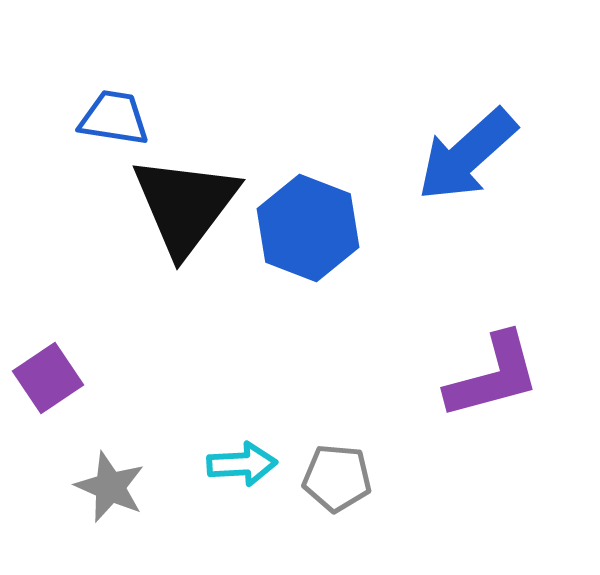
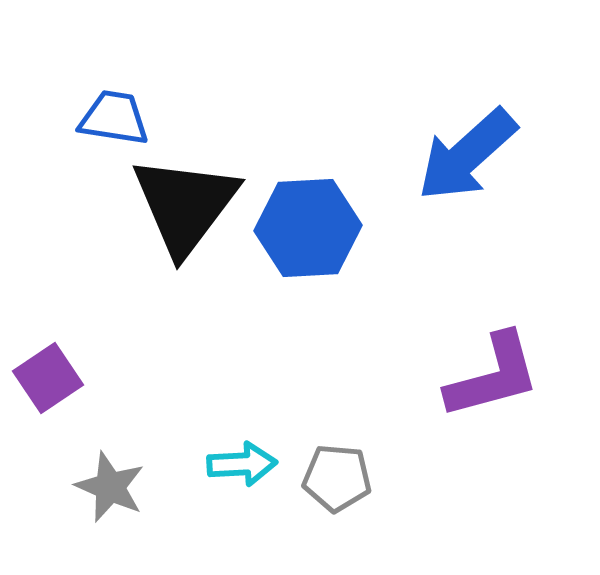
blue hexagon: rotated 24 degrees counterclockwise
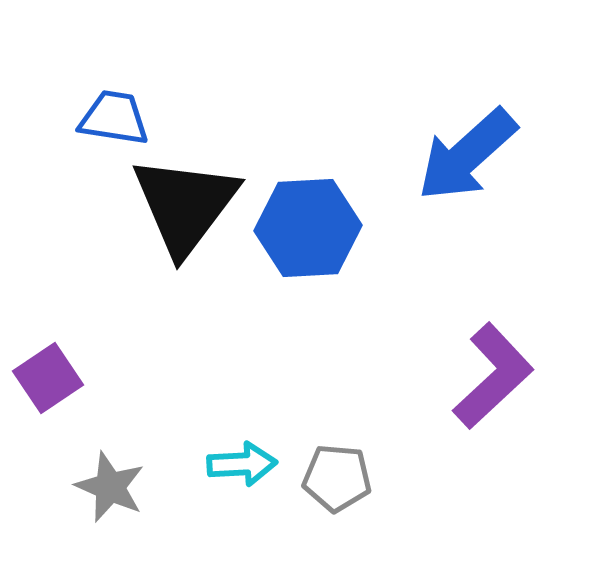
purple L-shape: rotated 28 degrees counterclockwise
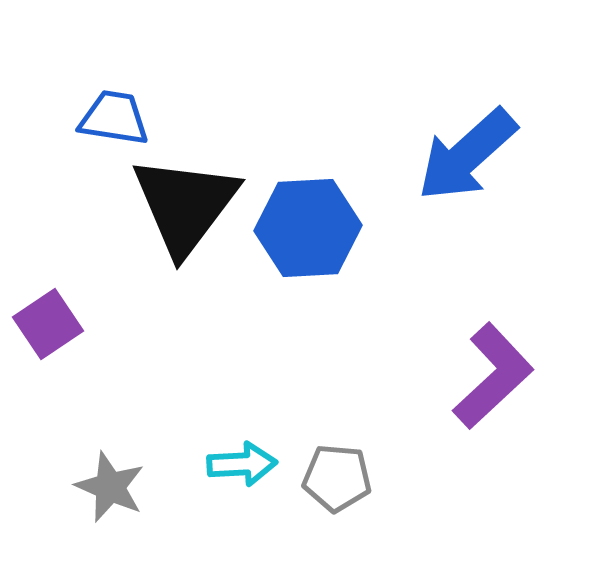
purple square: moved 54 px up
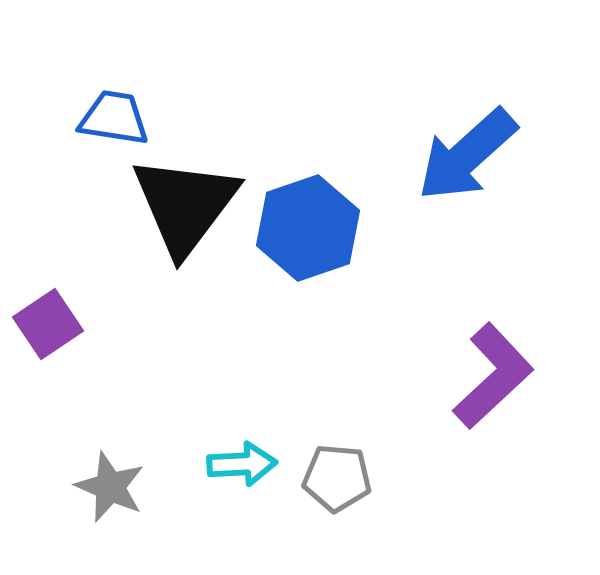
blue hexagon: rotated 16 degrees counterclockwise
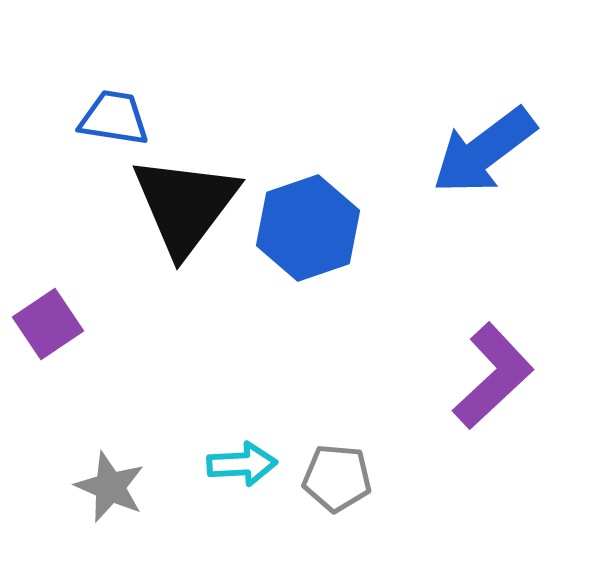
blue arrow: moved 17 px right, 4 px up; rotated 5 degrees clockwise
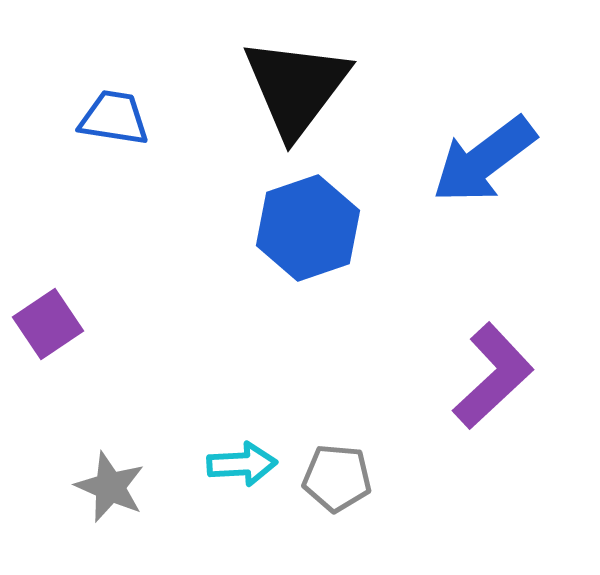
blue arrow: moved 9 px down
black triangle: moved 111 px right, 118 px up
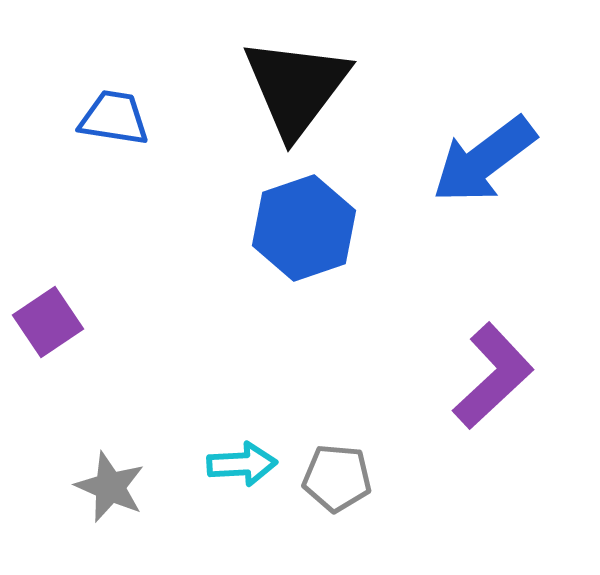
blue hexagon: moved 4 px left
purple square: moved 2 px up
